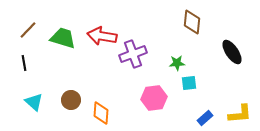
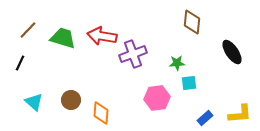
black line: moved 4 px left; rotated 35 degrees clockwise
pink hexagon: moved 3 px right
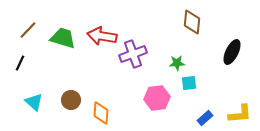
black ellipse: rotated 60 degrees clockwise
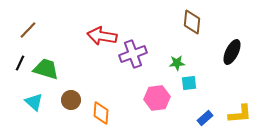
green trapezoid: moved 17 px left, 31 px down
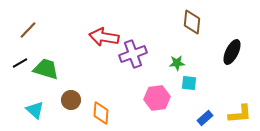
red arrow: moved 2 px right, 1 px down
black line: rotated 35 degrees clockwise
cyan square: rotated 14 degrees clockwise
cyan triangle: moved 1 px right, 8 px down
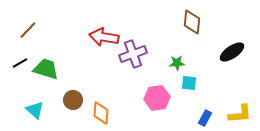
black ellipse: rotated 30 degrees clockwise
brown circle: moved 2 px right
blue rectangle: rotated 21 degrees counterclockwise
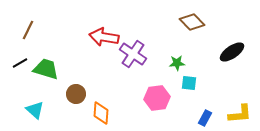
brown diamond: rotated 50 degrees counterclockwise
brown line: rotated 18 degrees counterclockwise
purple cross: rotated 36 degrees counterclockwise
brown circle: moved 3 px right, 6 px up
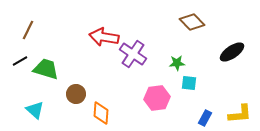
black line: moved 2 px up
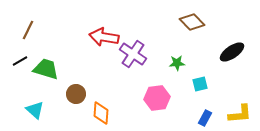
cyan square: moved 11 px right, 1 px down; rotated 21 degrees counterclockwise
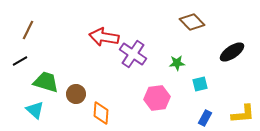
green trapezoid: moved 13 px down
yellow L-shape: moved 3 px right
